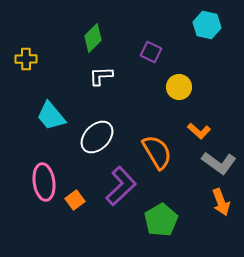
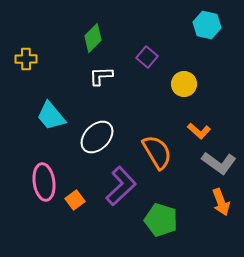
purple square: moved 4 px left, 5 px down; rotated 15 degrees clockwise
yellow circle: moved 5 px right, 3 px up
green pentagon: rotated 24 degrees counterclockwise
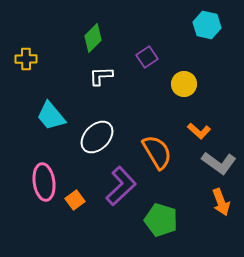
purple square: rotated 15 degrees clockwise
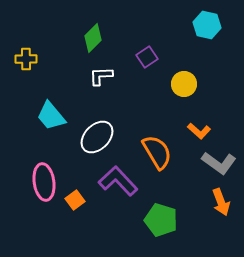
purple L-shape: moved 3 px left, 5 px up; rotated 90 degrees counterclockwise
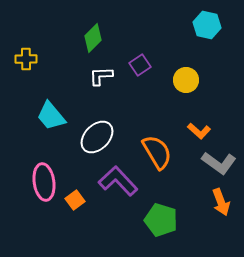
purple square: moved 7 px left, 8 px down
yellow circle: moved 2 px right, 4 px up
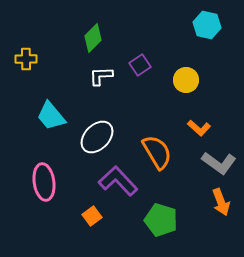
orange L-shape: moved 3 px up
orange square: moved 17 px right, 16 px down
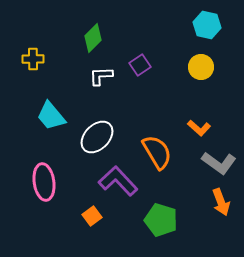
yellow cross: moved 7 px right
yellow circle: moved 15 px right, 13 px up
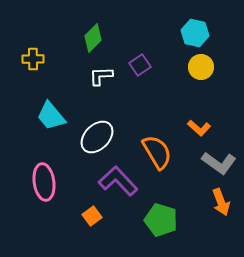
cyan hexagon: moved 12 px left, 8 px down
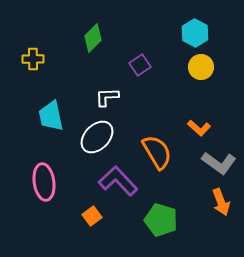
cyan hexagon: rotated 16 degrees clockwise
white L-shape: moved 6 px right, 21 px down
cyan trapezoid: rotated 28 degrees clockwise
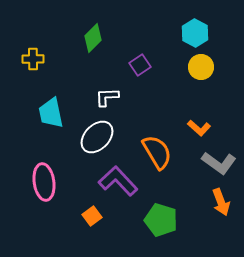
cyan trapezoid: moved 3 px up
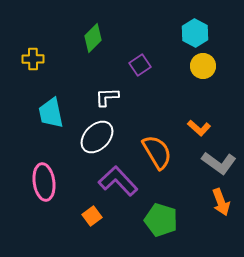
yellow circle: moved 2 px right, 1 px up
